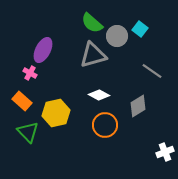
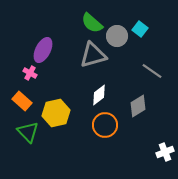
white diamond: rotated 65 degrees counterclockwise
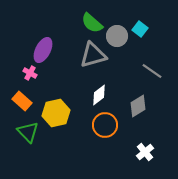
white cross: moved 20 px left; rotated 18 degrees counterclockwise
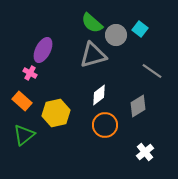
gray circle: moved 1 px left, 1 px up
green triangle: moved 4 px left, 3 px down; rotated 35 degrees clockwise
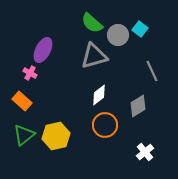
gray circle: moved 2 px right
gray triangle: moved 1 px right, 1 px down
gray line: rotated 30 degrees clockwise
yellow hexagon: moved 23 px down
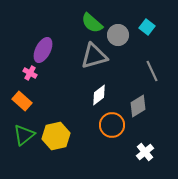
cyan square: moved 7 px right, 2 px up
orange circle: moved 7 px right
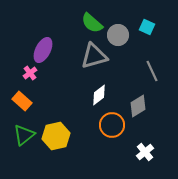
cyan square: rotated 14 degrees counterclockwise
pink cross: rotated 24 degrees clockwise
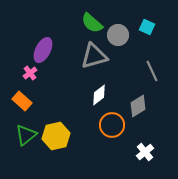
green triangle: moved 2 px right
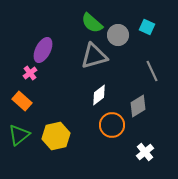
green triangle: moved 7 px left
